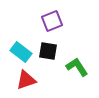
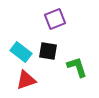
purple square: moved 3 px right, 2 px up
green L-shape: rotated 15 degrees clockwise
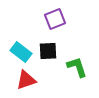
black square: rotated 12 degrees counterclockwise
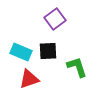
purple square: rotated 15 degrees counterclockwise
cyan rectangle: rotated 15 degrees counterclockwise
red triangle: moved 3 px right, 1 px up
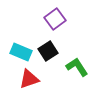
black square: rotated 30 degrees counterclockwise
green L-shape: rotated 15 degrees counterclockwise
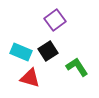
purple square: moved 1 px down
red triangle: moved 1 px right, 1 px up; rotated 35 degrees clockwise
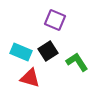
purple square: rotated 30 degrees counterclockwise
green L-shape: moved 5 px up
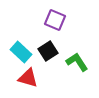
cyan rectangle: rotated 20 degrees clockwise
red triangle: moved 2 px left
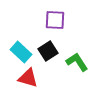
purple square: rotated 20 degrees counterclockwise
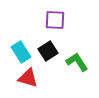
cyan rectangle: rotated 15 degrees clockwise
